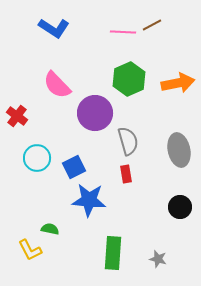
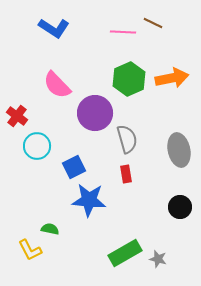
brown line: moved 1 px right, 2 px up; rotated 54 degrees clockwise
orange arrow: moved 6 px left, 5 px up
gray semicircle: moved 1 px left, 2 px up
cyan circle: moved 12 px up
green rectangle: moved 12 px right; rotated 56 degrees clockwise
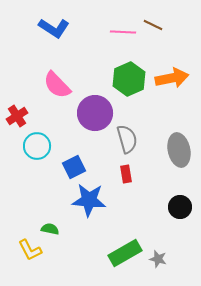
brown line: moved 2 px down
red cross: rotated 20 degrees clockwise
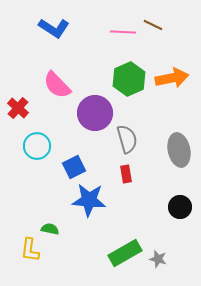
red cross: moved 1 px right, 8 px up; rotated 15 degrees counterclockwise
yellow L-shape: rotated 35 degrees clockwise
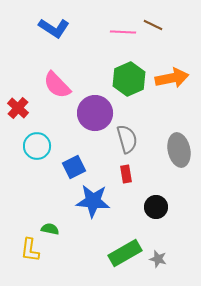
blue star: moved 4 px right, 1 px down
black circle: moved 24 px left
